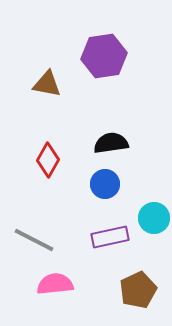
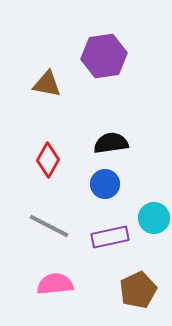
gray line: moved 15 px right, 14 px up
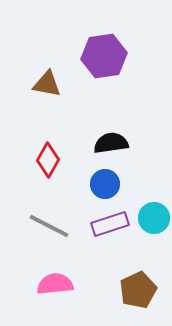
purple rectangle: moved 13 px up; rotated 6 degrees counterclockwise
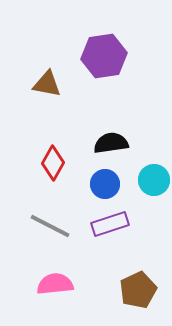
red diamond: moved 5 px right, 3 px down
cyan circle: moved 38 px up
gray line: moved 1 px right
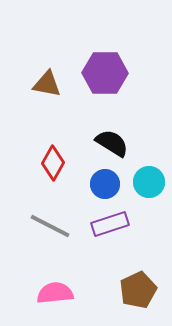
purple hexagon: moved 1 px right, 17 px down; rotated 9 degrees clockwise
black semicircle: moved 1 px right; rotated 40 degrees clockwise
cyan circle: moved 5 px left, 2 px down
pink semicircle: moved 9 px down
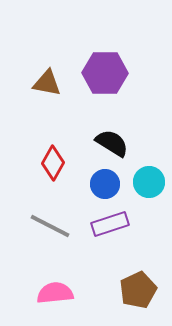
brown triangle: moved 1 px up
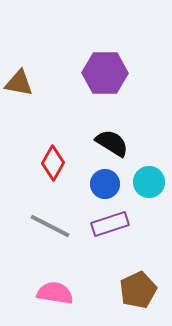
brown triangle: moved 28 px left
pink semicircle: rotated 15 degrees clockwise
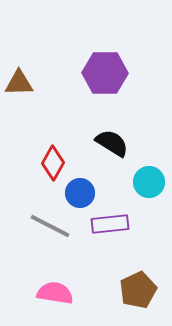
brown triangle: rotated 12 degrees counterclockwise
blue circle: moved 25 px left, 9 px down
purple rectangle: rotated 12 degrees clockwise
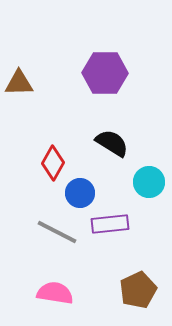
gray line: moved 7 px right, 6 px down
